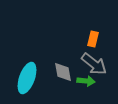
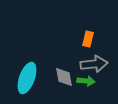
orange rectangle: moved 5 px left
gray arrow: rotated 44 degrees counterclockwise
gray diamond: moved 1 px right, 5 px down
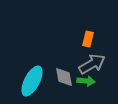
gray arrow: moved 2 px left; rotated 24 degrees counterclockwise
cyan ellipse: moved 5 px right, 3 px down; rotated 8 degrees clockwise
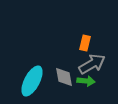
orange rectangle: moved 3 px left, 4 px down
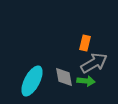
gray arrow: moved 2 px right, 1 px up
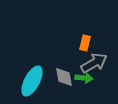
green arrow: moved 2 px left, 3 px up
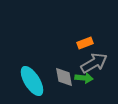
orange rectangle: rotated 56 degrees clockwise
cyan ellipse: rotated 60 degrees counterclockwise
